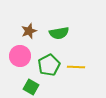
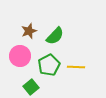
green semicircle: moved 4 px left, 3 px down; rotated 36 degrees counterclockwise
green square: rotated 21 degrees clockwise
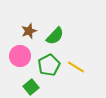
yellow line: rotated 30 degrees clockwise
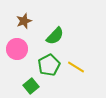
brown star: moved 5 px left, 10 px up
pink circle: moved 3 px left, 7 px up
green square: moved 1 px up
